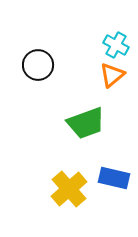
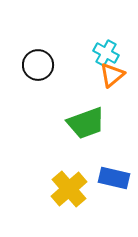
cyan cross: moved 10 px left, 8 px down
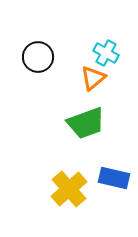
black circle: moved 8 px up
orange triangle: moved 19 px left, 3 px down
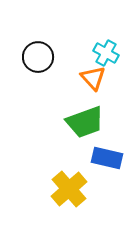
orange triangle: rotated 32 degrees counterclockwise
green trapezoid: moved 1 px left, 1 px up
blue rectangle: moved 7 px left, 20 px up
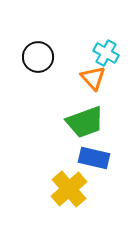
blue rectangle: moved 13 px left
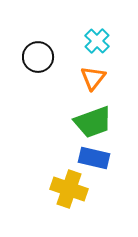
cyan cross: moved 9 px left, 12 px up; rotated 15 degrees clockwise
orange triangle: rotated 20 degrees clockwise
green trapezoid: moved 8 px right
yellow cross: rotated 30 degrees counterclockwise
